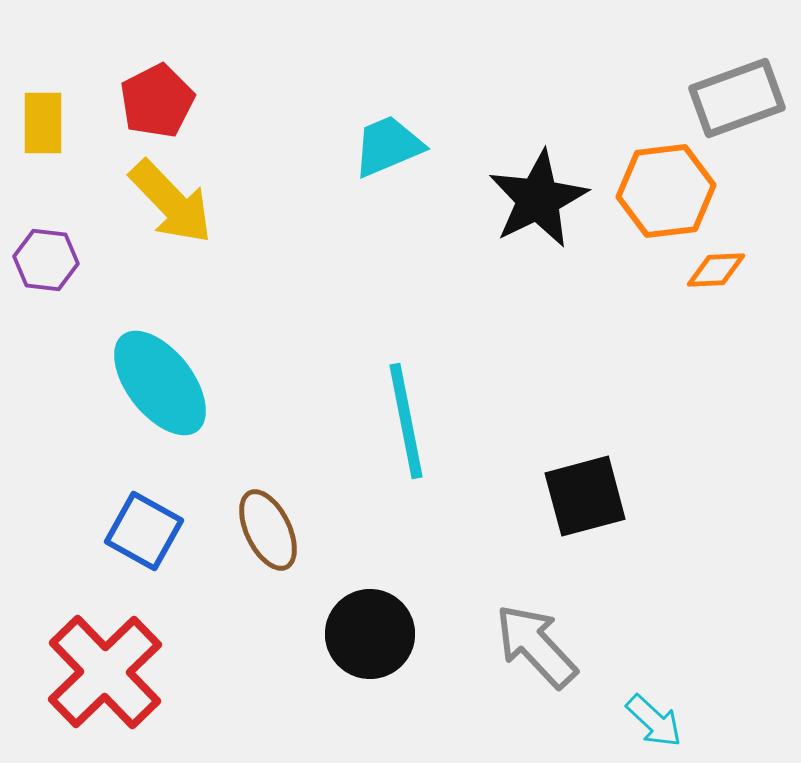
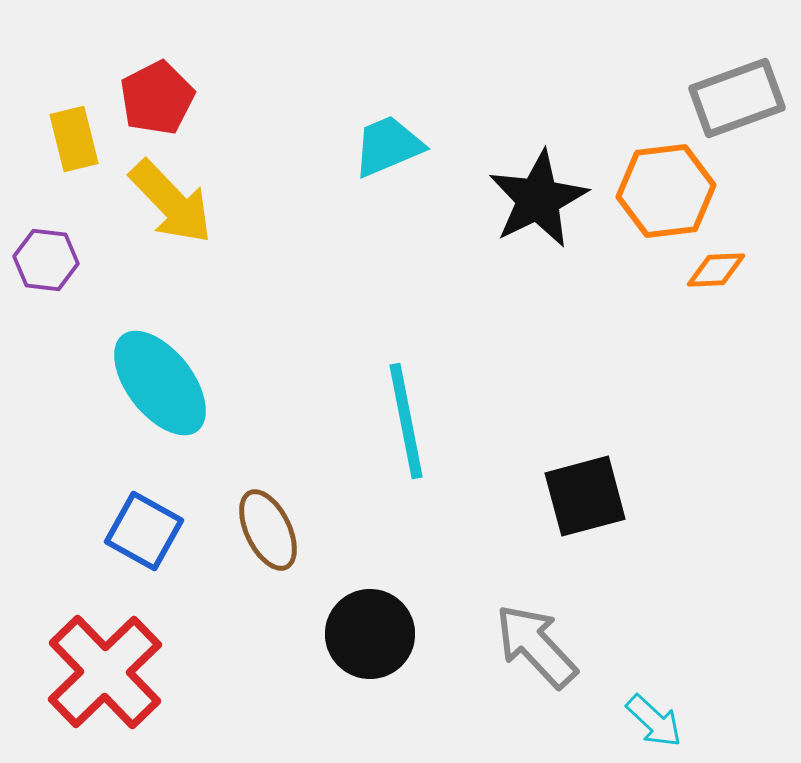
red pentagon: moved 3 px up
yellow rectangle: moved 31 px right, 16 px down; rotated 14 degrees counterclockwise
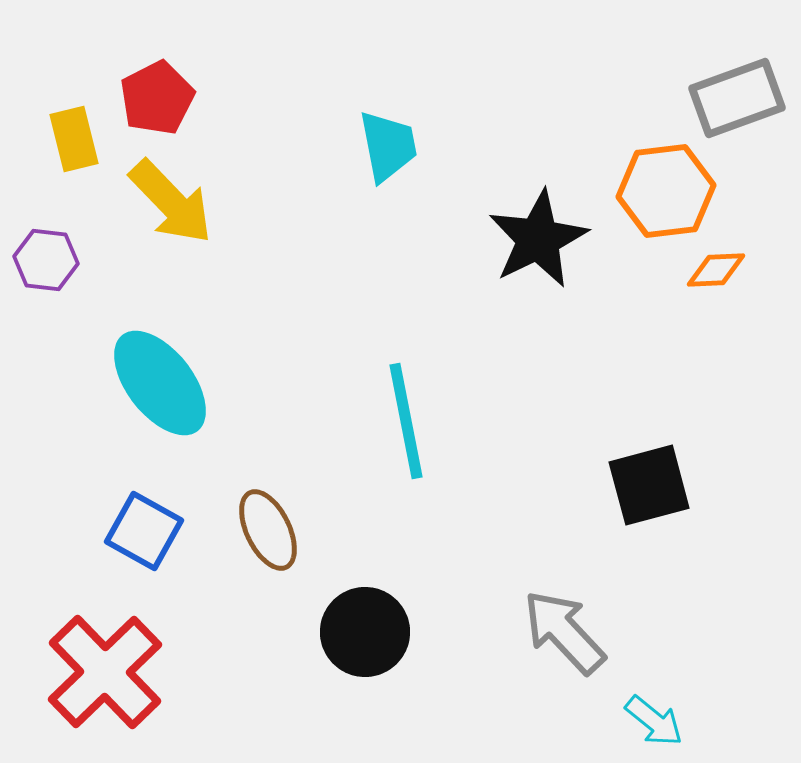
cyan trapezoid: rotated 102 degrees clockwise
black star: moved 40 px down
black square: moved 64 px right, 11 px up
black circle: moved 5 px left, 2 px up
gray arrow: moved 28 px right, 14 px up
cyan arrow: rotated 4 degrees counterclockwise
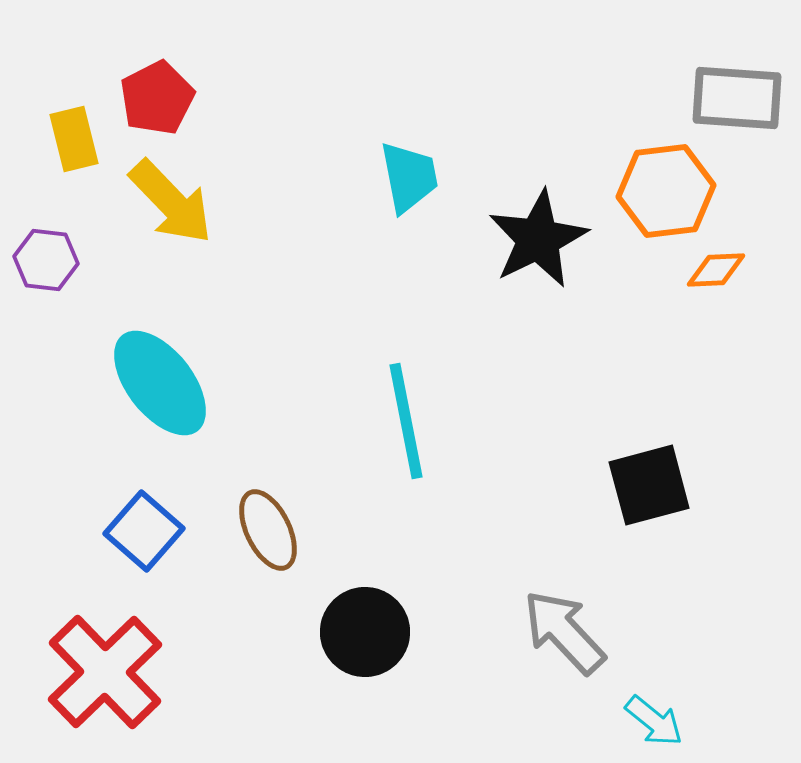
gray rectangle: rotated 24 degrees clockwise
cyan trapezoid: moved 21 px right, 31 px down
blue square: rotated 12 degrees clockwise
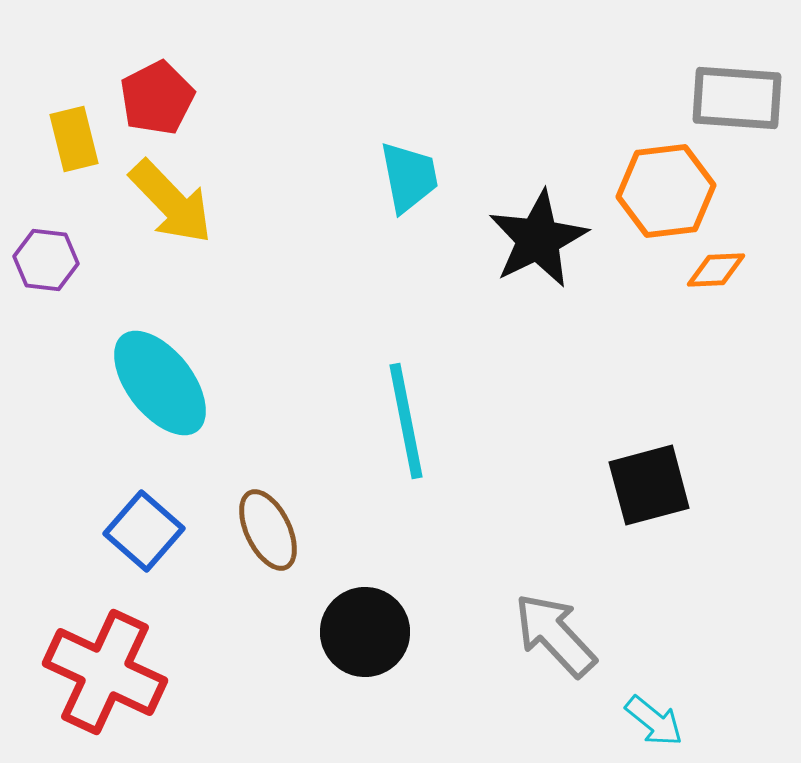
gray arrow: moved 9 px left, 3 px down
red cross: rotated 21 degrees counterclockwise
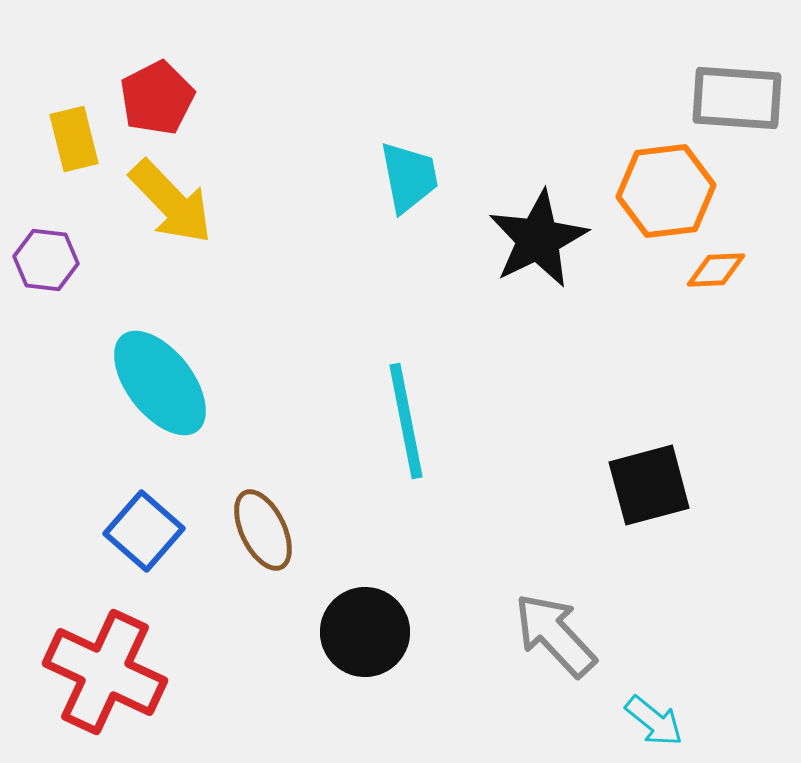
brown ellipse: moved 5 px left
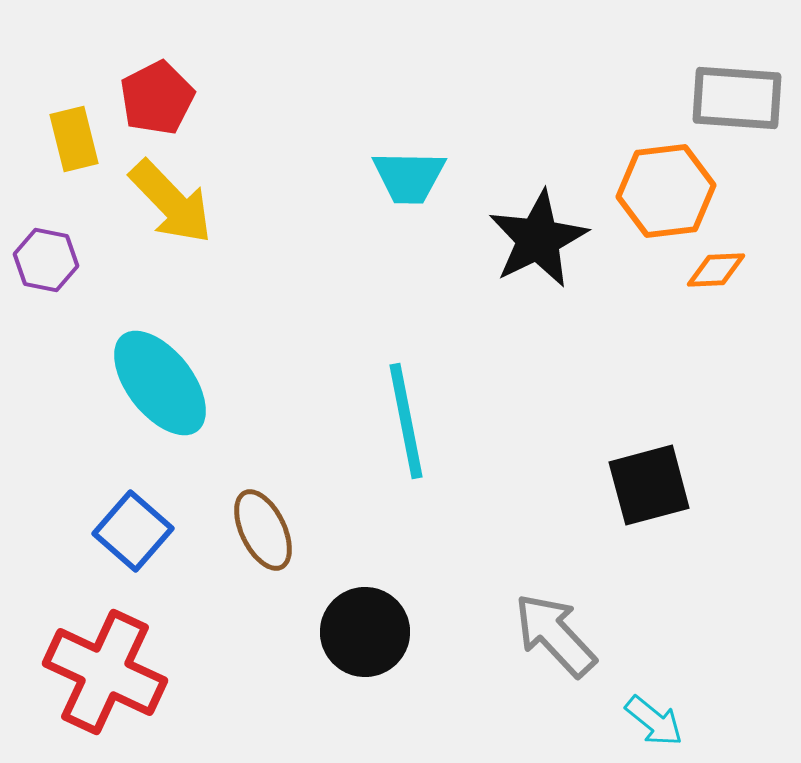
cyan trapezoid: rotated 102 degrees clockwise
purple hexagon: rotated 4 degrees clockwise
blue square: moved 11 px left
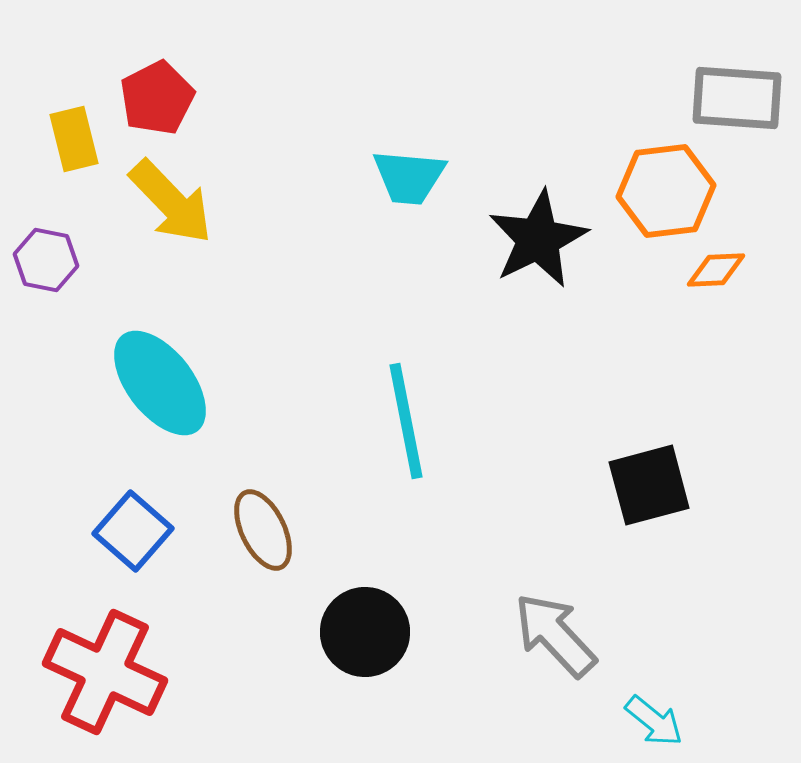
cyan trapezoid: rotated 4 degrees clockwise
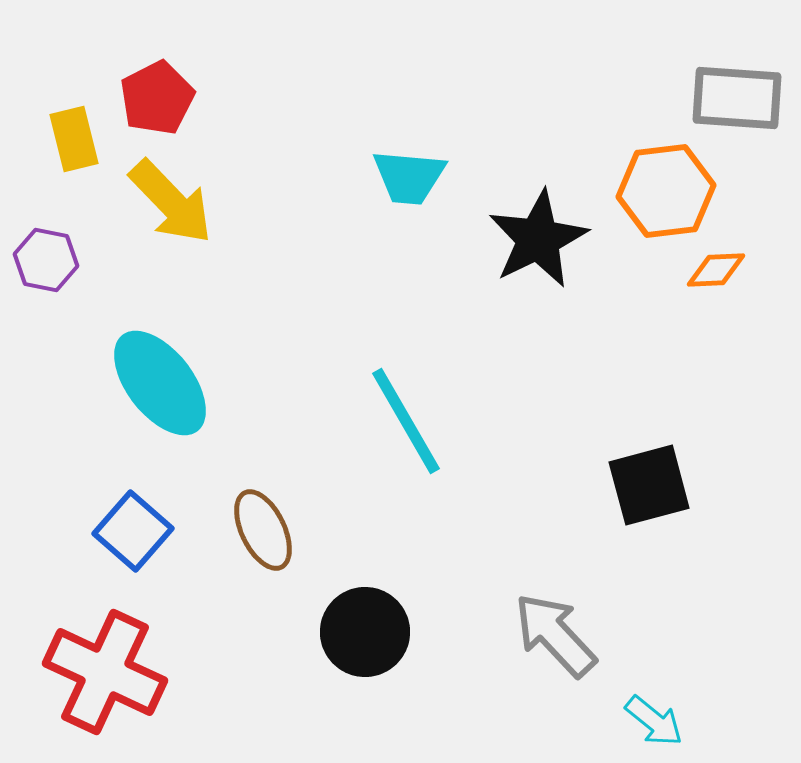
cyan line: rotated 19 degrees counterclockwise
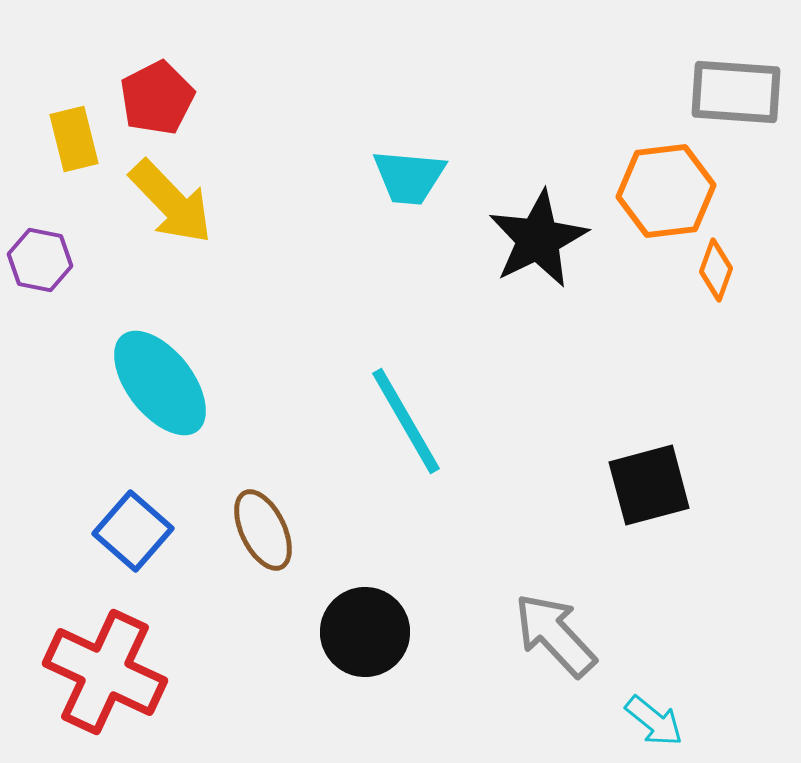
gray rectangle: moved 1 px left, 6 px up
purple hexagon: moved 6 px left
orange diamond: rotated 68 degrees counterclockwise
